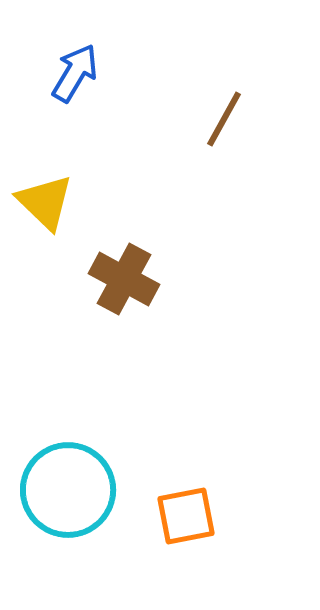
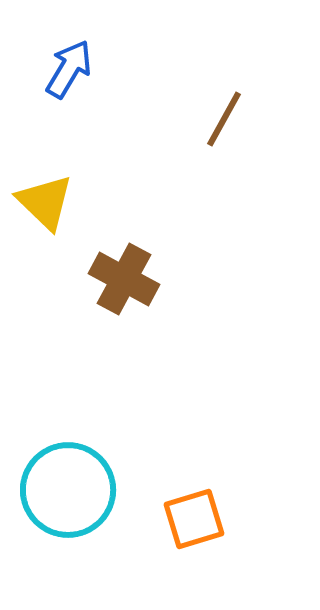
blue arrow: moved 6 px left, 4 px up
orange square: moved 8 px right, 3 px down; rotated 6 degrees counterclockwise
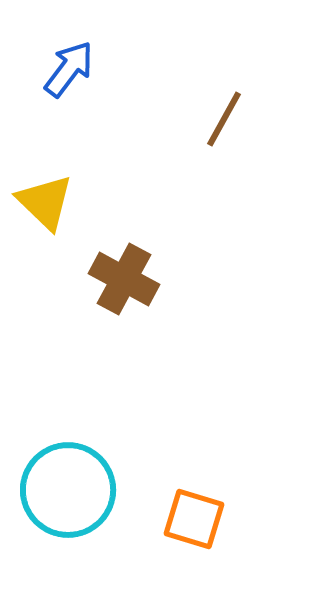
blue arrow: rotated 6 degrees clockwise
orange square: rotated 34 degrees clockwise
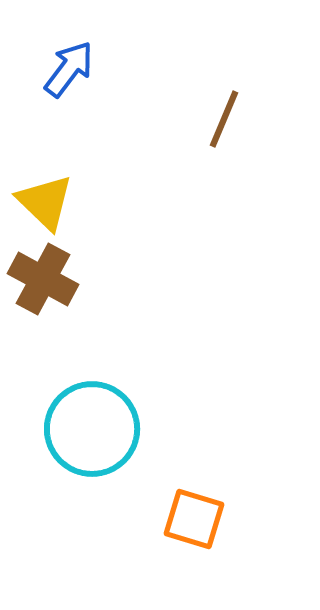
brown line: rotated 6 degrees counterclockwise
brown cross: moved 81 px left
cyan circle: moved 24 px right, 61 px up
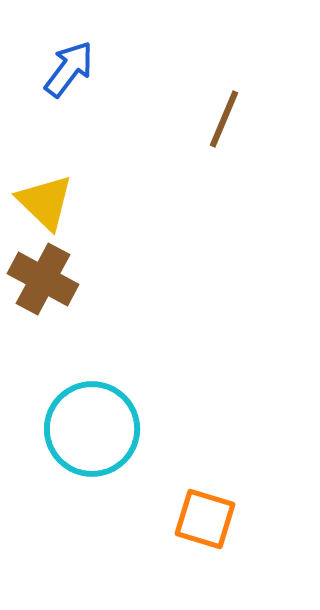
orange square: moved 11 px right
